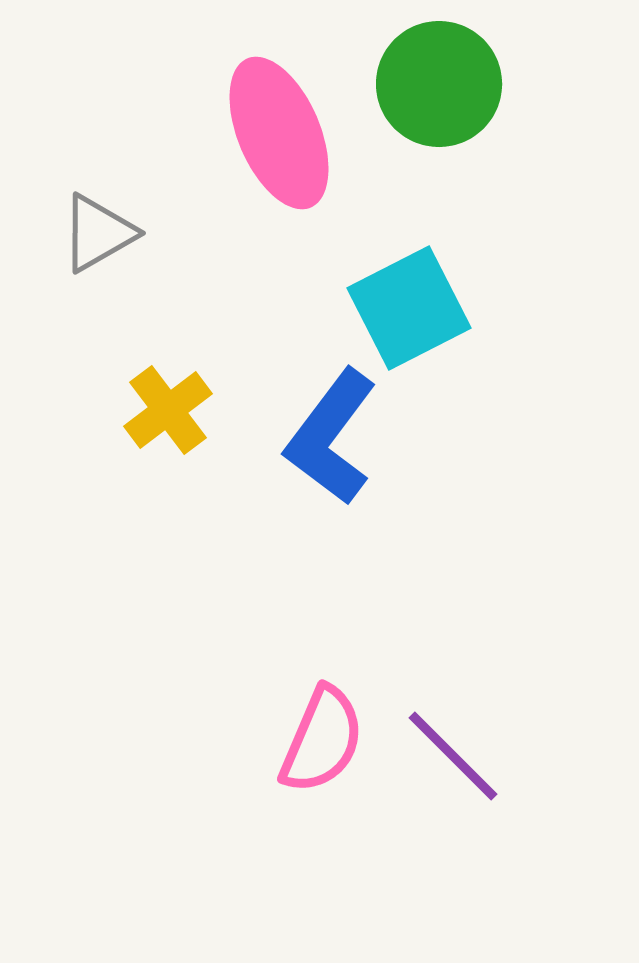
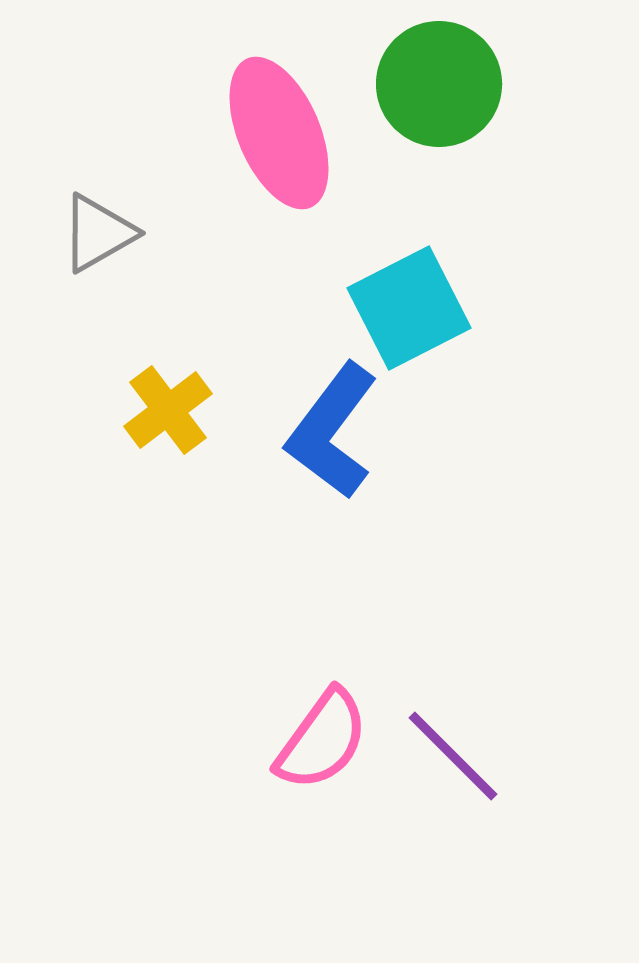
blue L-shape: moved 1 px right, 6 px up
pink semicircle: rotated 13 degrees clockwise
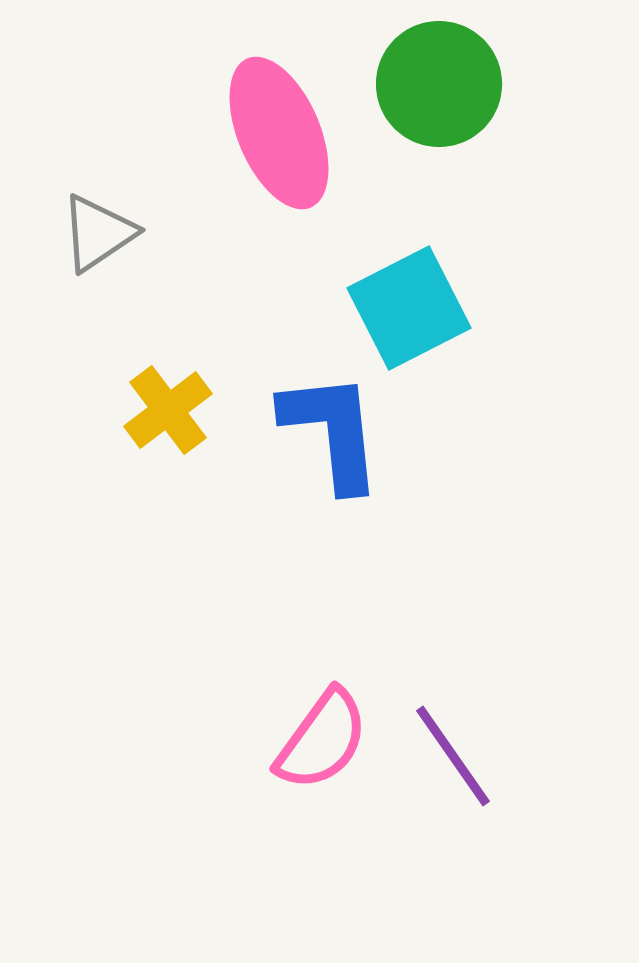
gray triangle: rotated 4 degrees counterclockwise
blue L-shape: rotated 137 degrees clockwise
purple line: rotated 10 degrees clockwise
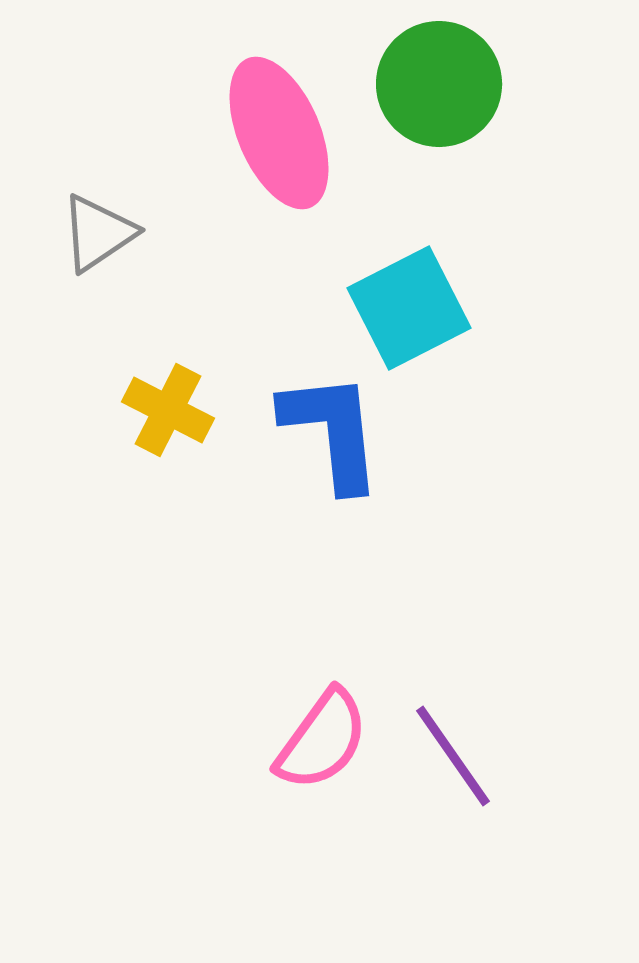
yellow cross: rotated 26 degrees counterclockwise
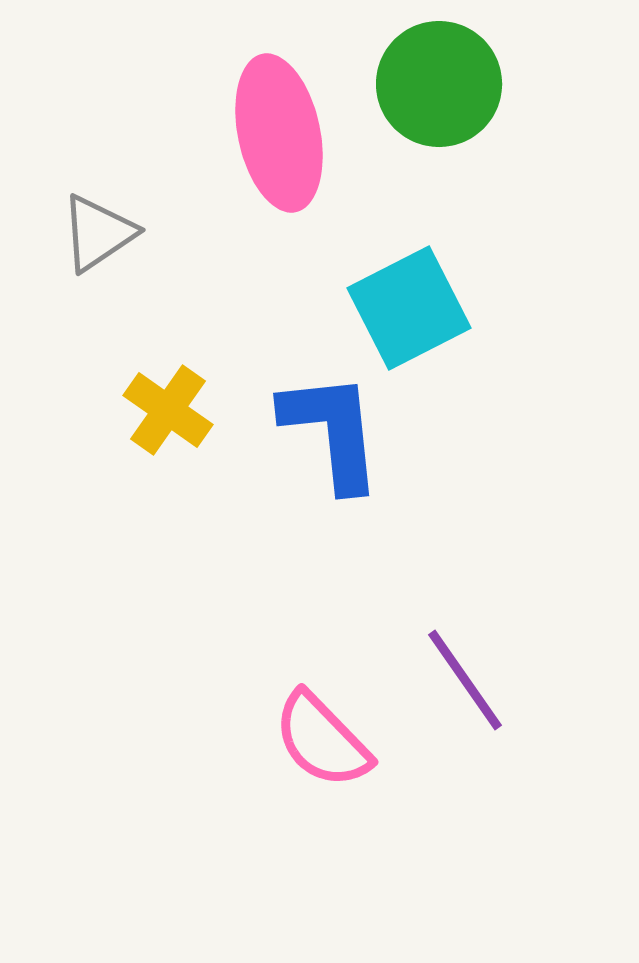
pink ellipse: rotated 11 degrees clockwise
yellow cross: rotated 8 degrees clockwise
pink semicircle: rotated 100 degrees clockwise
purple line: moved 12 px right, 76 px up
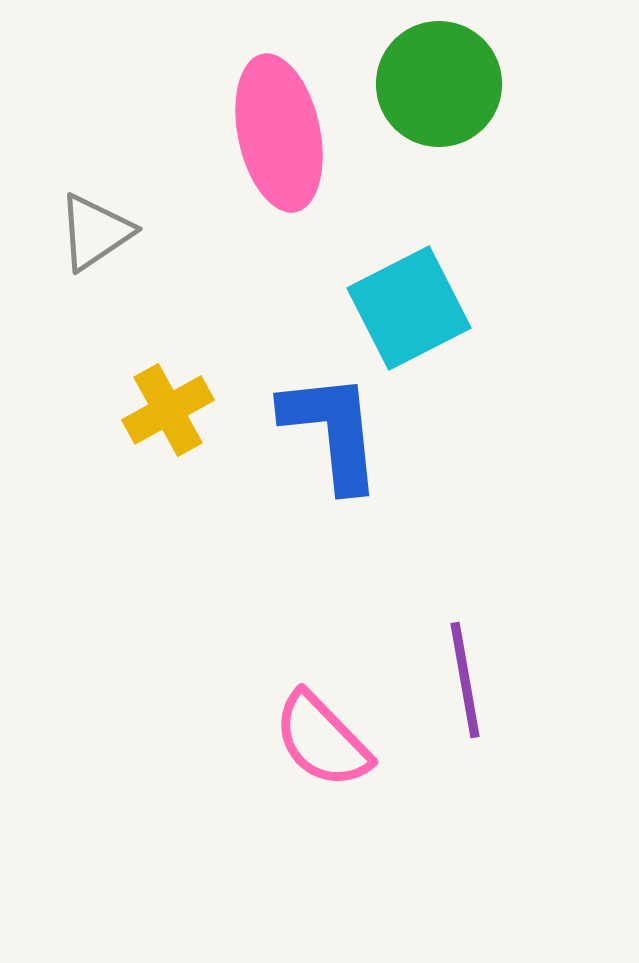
gray triangle: moved 3 px left, 1 px up
yellow cross: rotated 26 degrees clockwise
purple line: rotated 25 degrees clockwise
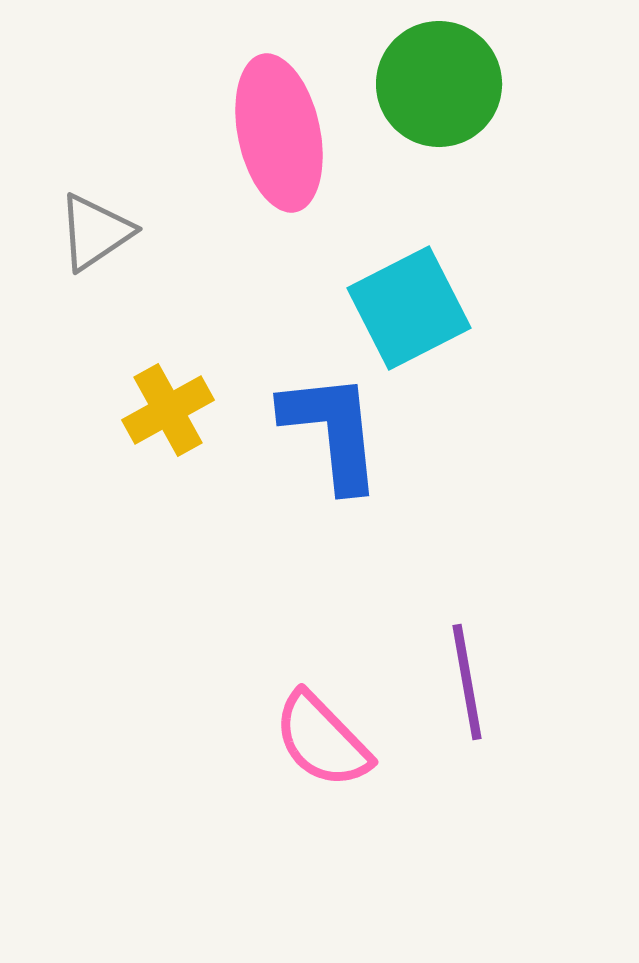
purple line: moved 2 px right, 2 px down
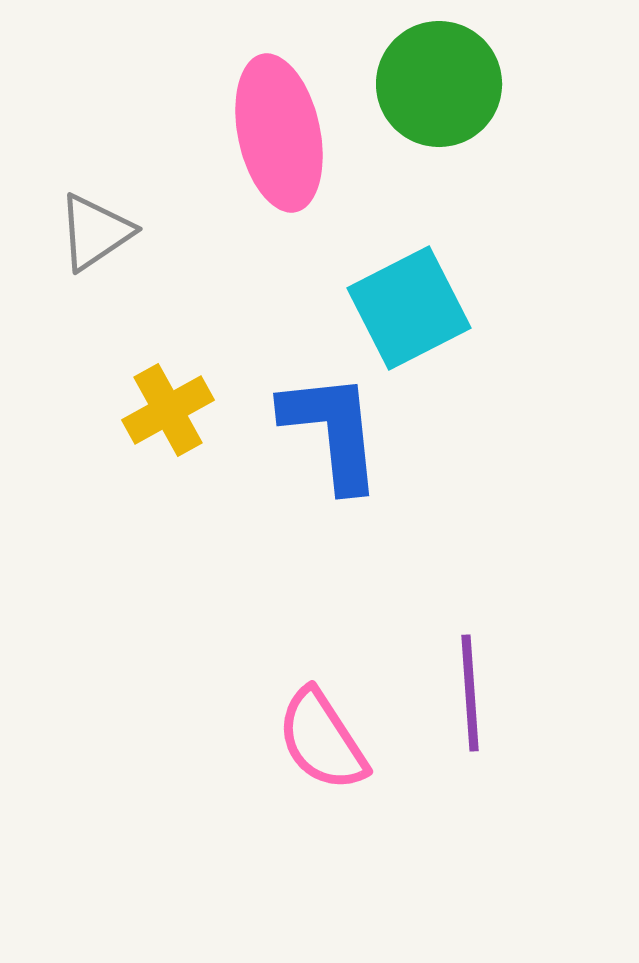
purple line: moved 3 px right, 11 px down; rotated 6 degrees clockwise
pink semicircle: rotated 11 degrees clockwise
